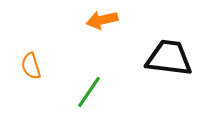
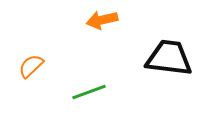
orange semicircle: rotated 64 degrees clockwise
green line: rotated 36 degrees clockwise
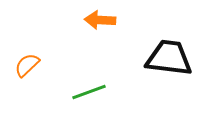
orange arrow: moved 2 px left; rotated 16 degrees clockwise
orange semicircle: moved 4 px left, 1 px up
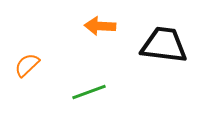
orange arrow: moved 6 px down
black trapezoid: moved 5 px left, 13 px up
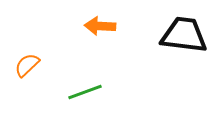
black trapezoid: moved 20 px right, 10 px up
green line: moved 4 px left
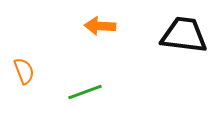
orange semicircle: moved 3 px left, 6 px down; rotated 112 degrees clockwise
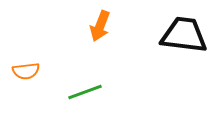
orange arrow: rotated 72 degrees counterclockwise
orange semicircle: moved 2 px right; rotated 104 degrees clockwise
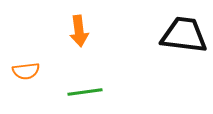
orange arrow: moved 21 px left, 5 px down; rotated 28 degrees counterclockwise
green line: rotated 12 degrees clockwise
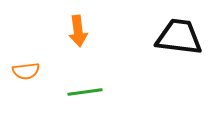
orange arrow: moved 1 px left
black trapezoid: moved 5 px left, 2 px down
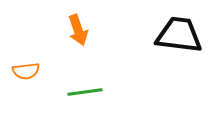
orange arrow: moved 1 px up; rotated 12 degrees counterclockwise
black trapezoid: moved 2 px up
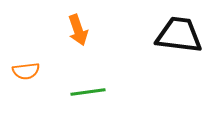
green line: moved 3 px right
